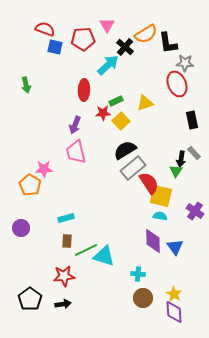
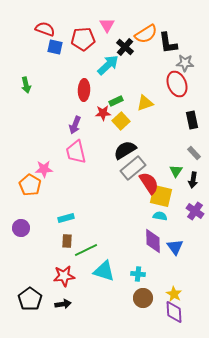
black arrow at (181, 159): moved 12 px right, 21 px down
cyan triangle at (104, 256): moved 15 px down
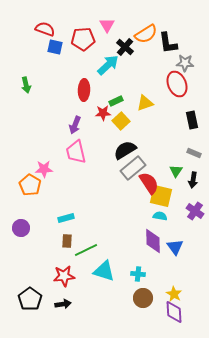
gray rectangle at (194, 153): rotated 24 degrees counterclockwise
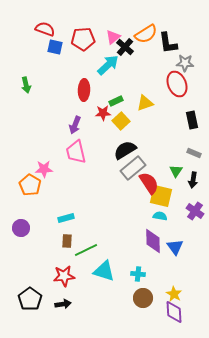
pink triangle at (107, 25): moved 6 px right, 12 px down; rotated 21 degrees clockwise
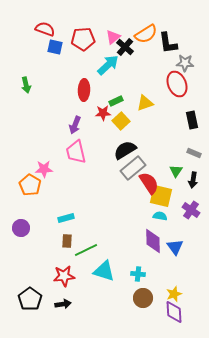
purple cross at (195, 211): moved 4 px left, 1 px up
yellow star at (174, 294): rotated 21 degrees clockwise
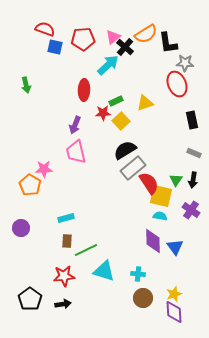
green triangle at (176, 171): moved 9 px down
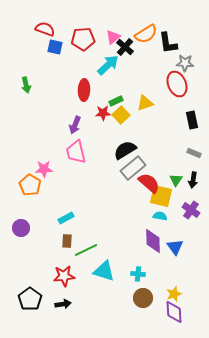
yellow square at (121, 121): moved 6 px up
red semicircle at (149, 183): rotated 15 degrees counterclockwise
cyan rectangle at (66, 218): rotated 14 degrees counterclockwise
